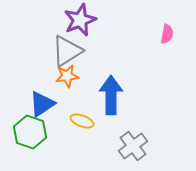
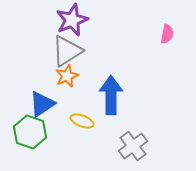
purple star: moved 8 px left
orange star: rotated 15 degrees counterclockwise
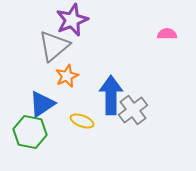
pink semicircle: rotated 102 degrees counterclockwise
gray triangle: moved 13 px left, 5 px up; rotated 8 degrees counterclockwise
green hexagon: rotated 8 degrees counterclockwise
gray cross: moved 36 px up
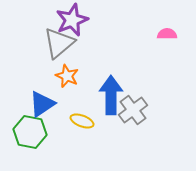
gray triangle: moved 5 px right, 3 px up
orange star: rotated 25 degrees counterclockwise
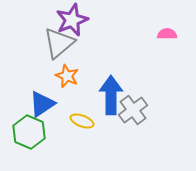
green hexagon: moved 1 px left; rotated 12 degrees clockwise
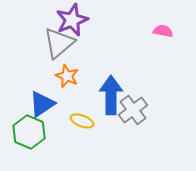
pink semicircle: moved 4 px left, 3 px up; rotated 12 degrees clockwise
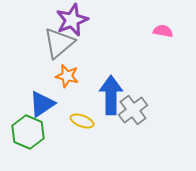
orange star: rotated 10 degrees counterclockwise
green hexagon: moved 1 px left
